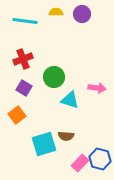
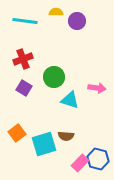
purple circle: moved 5 px left, 7 px down
orange square: moved 18 px down
blue hexagon: moved 2 px left
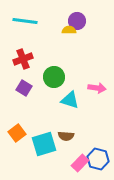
yellow semicircle: moved 13 px right, 18 px down
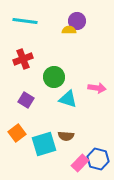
purple square: moved 2 px right, 12 px down
cyan triangle: moved 2 px left, 1 px up
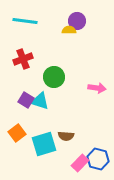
cyan triangle: moved 28 px left, 2 px down
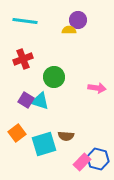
purple circle: moved 1 px right, 1 px up
pink rectangle: moved 2 px right, 1 px up
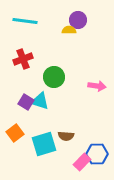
pink arrow: moved 2 px up
purple square: moved 2 px down
orange square: moved 2 px left
blue hexagon: moved 1 px left, 5 px up; rotated 15 degrees counterclockwise
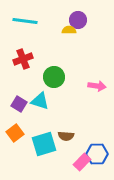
purple square: moved 7 px left, 2 px down
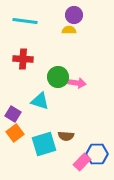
purple circle: moved 4 px left, 5 px up
red cross: rotated 24 degrees clockwise
green circle: moved 4 px right
pink arrow: moved 20 px left, 3 px up
purple square: moved 6 px left, 10 px down
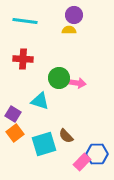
green circle: moved 1 px right, 1 px down
brown semicircle: rotated 42 degrees clockwise
